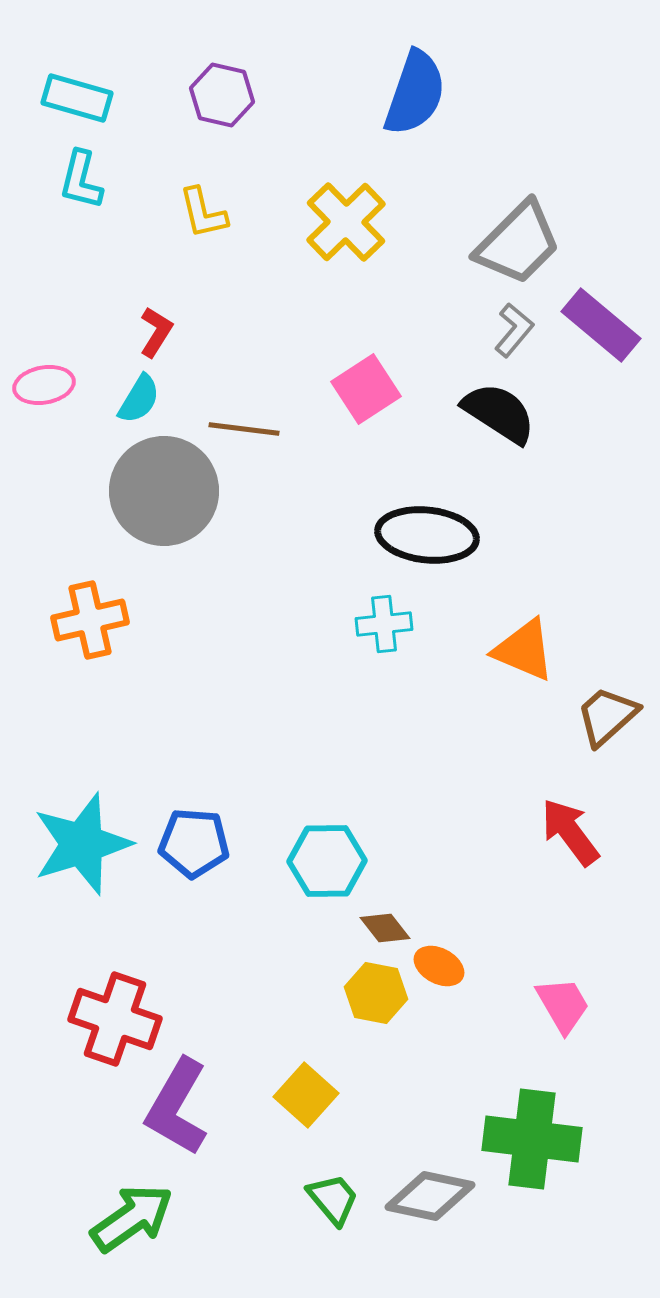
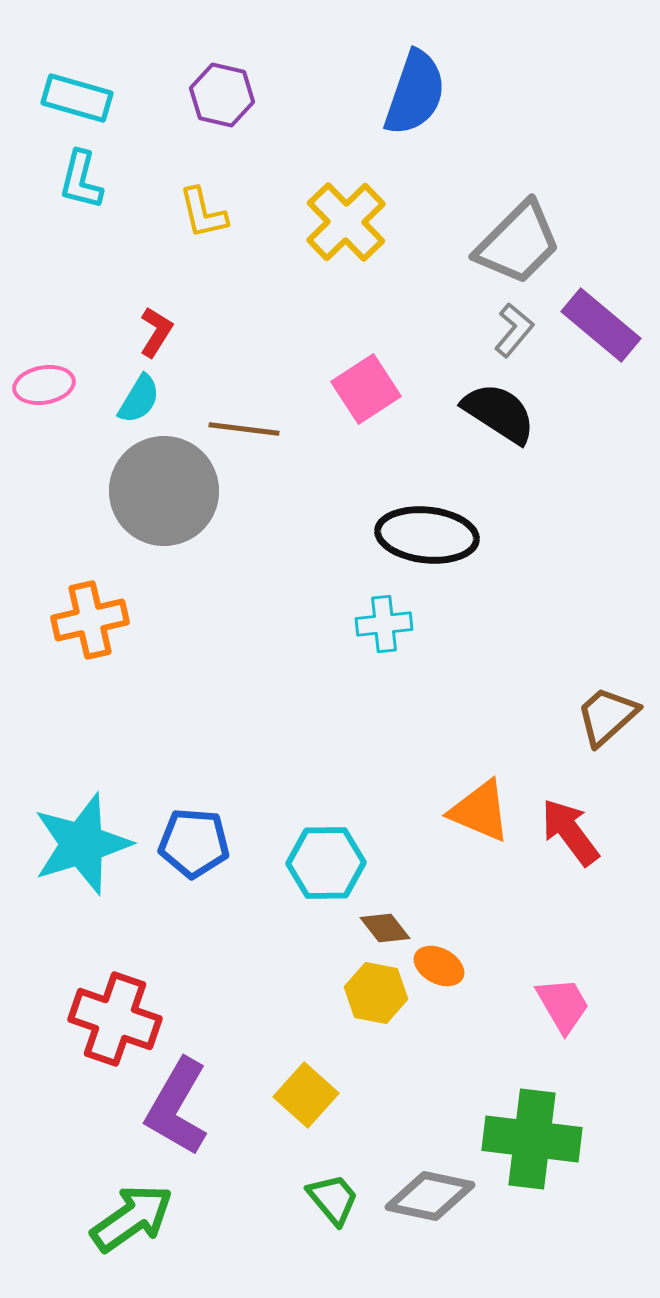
orange triangle: moved 44 px left, 161 px down
cyan hexagon: moved 1 px left, 2 px down
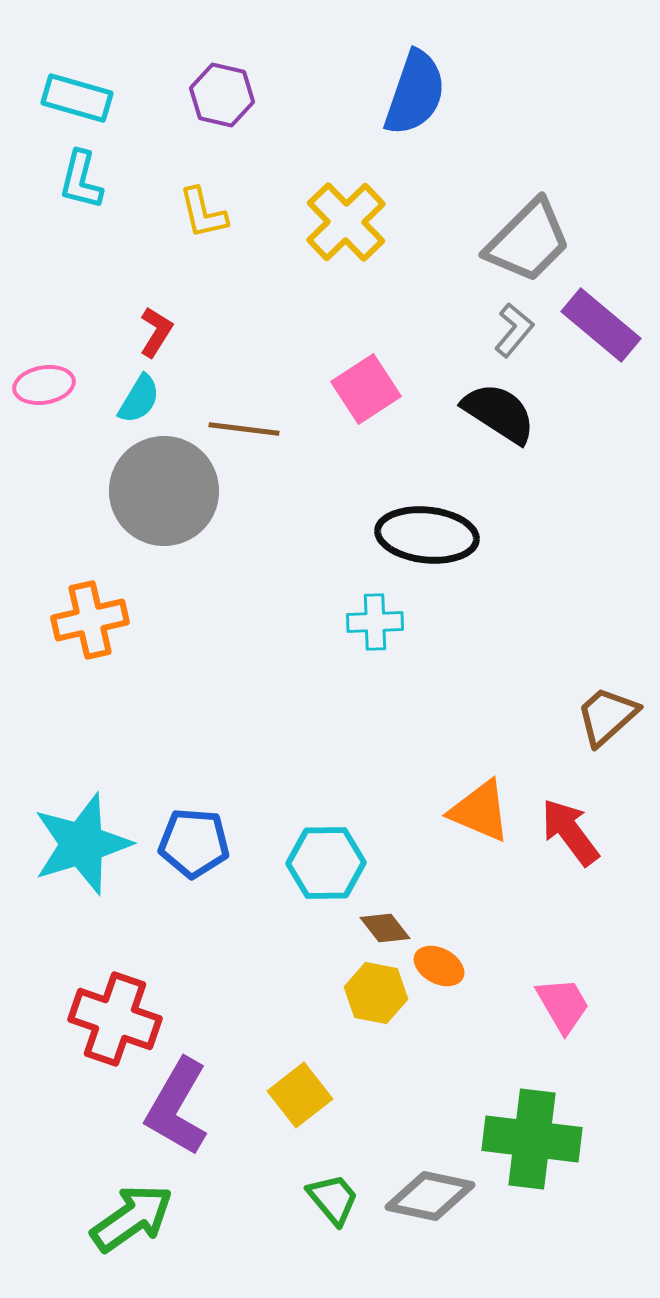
gray trapezoid: moved 10 px right, 2 px up
cyan cross: moved 9 px left, 2 px up; rotated 4 degrees clockwise
yellow square: moved 6 px left; rotated 10 degrees clockwise
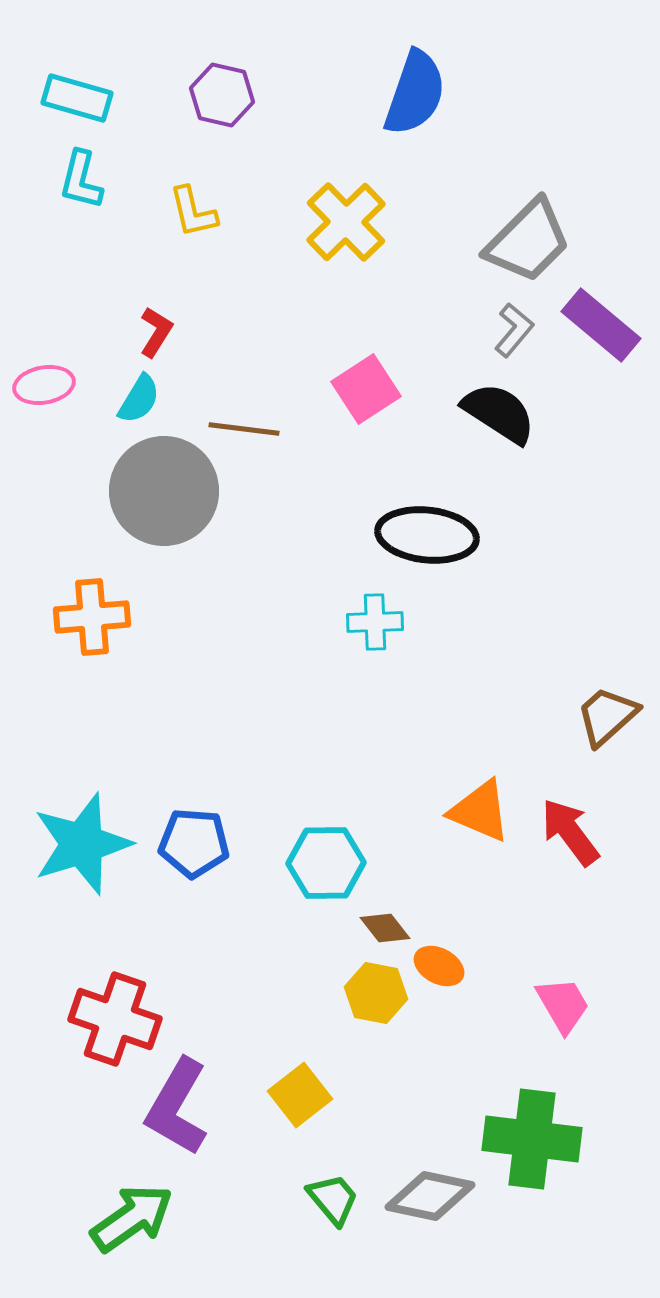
yellow L-shape: moved 10 px left, 1 px up
orange cross: moved 2 px right, 3 px up; rotated 8 degrees clockwise
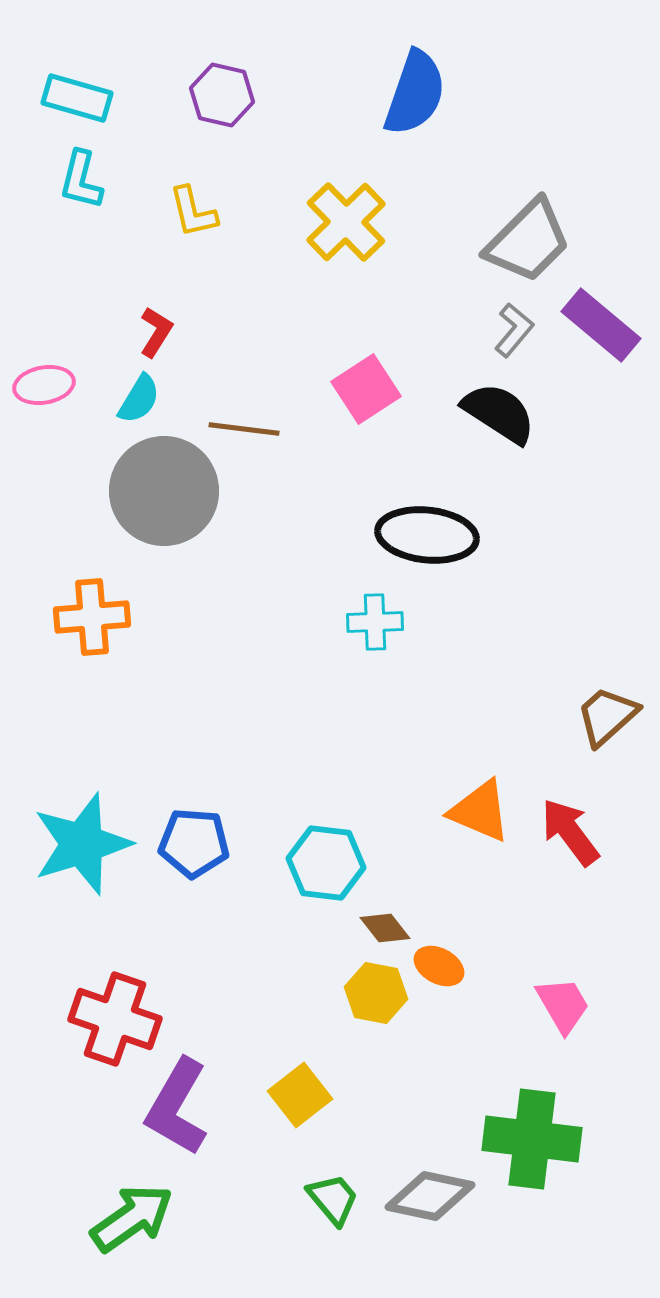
cyan hexagon: rotated 8 degrees clockwise
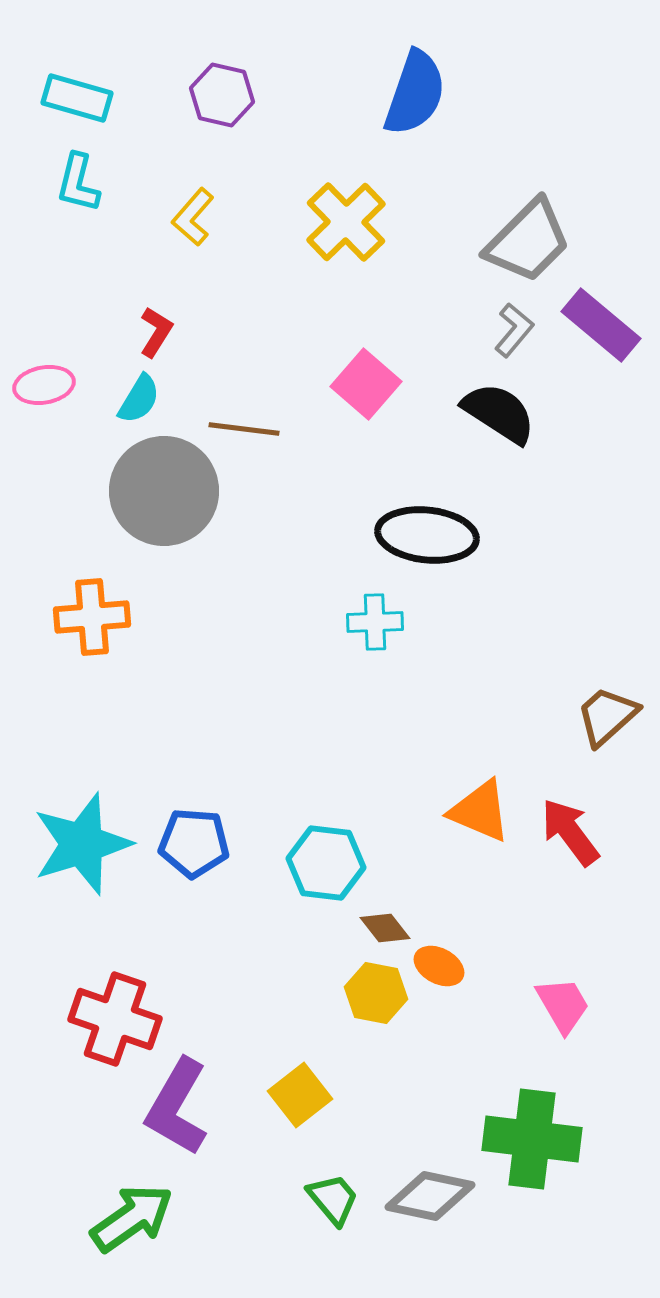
cyan L-shape: moved 3 px left, 3 px down
yellow L-shape: moved 5 px down; rotated 54 degrees clockwise
pink square: moved 5 px up; rotated 16 degrees counterclockwise
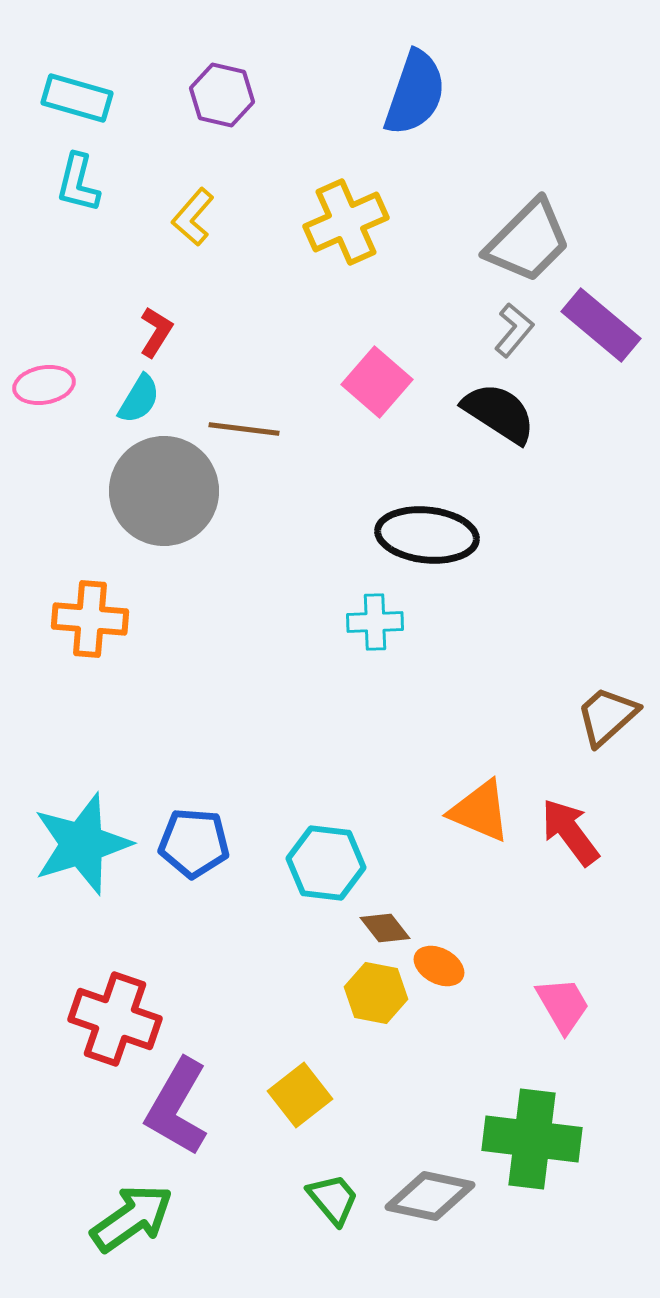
yellow cross: rotated 20 degrees clockwise
pink square: moved 11 px right, 2 px up
orange cross: moved 2 px left, 2 px down; rotated 10 degrees clockwise
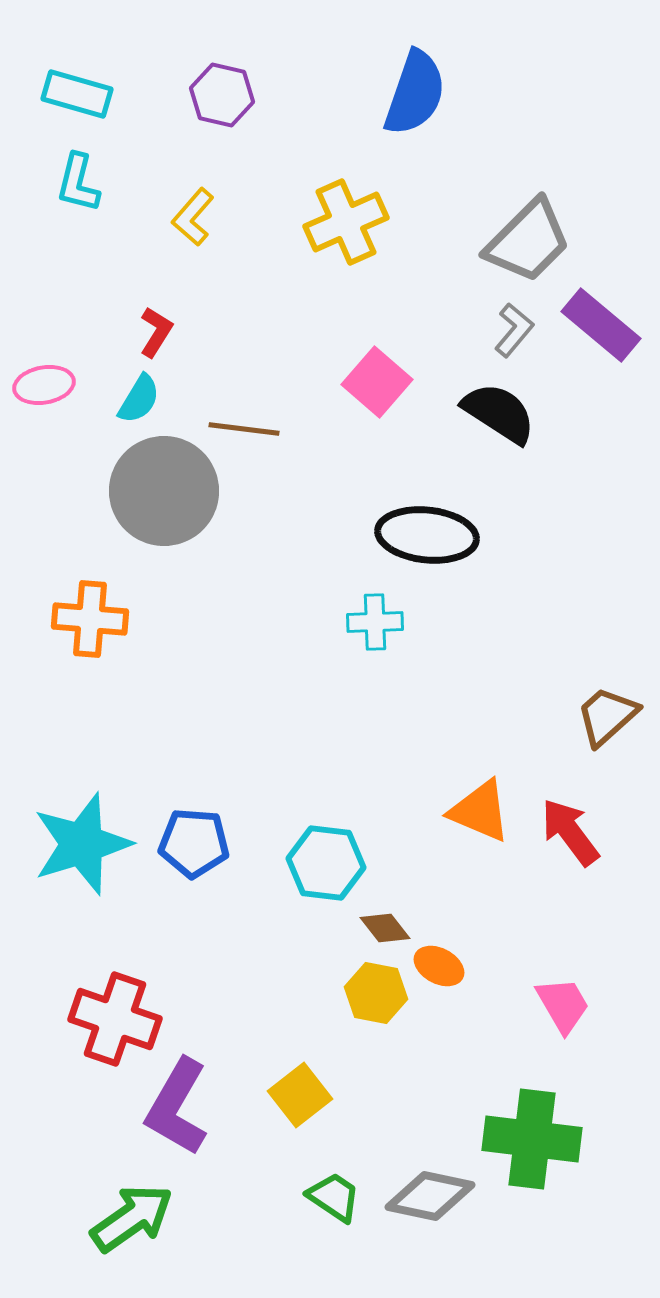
cyan rectangle: moved 4 px up
green trapezoid: moved 1 px right, 2 px up; rotated 16 degrees counterclockwise
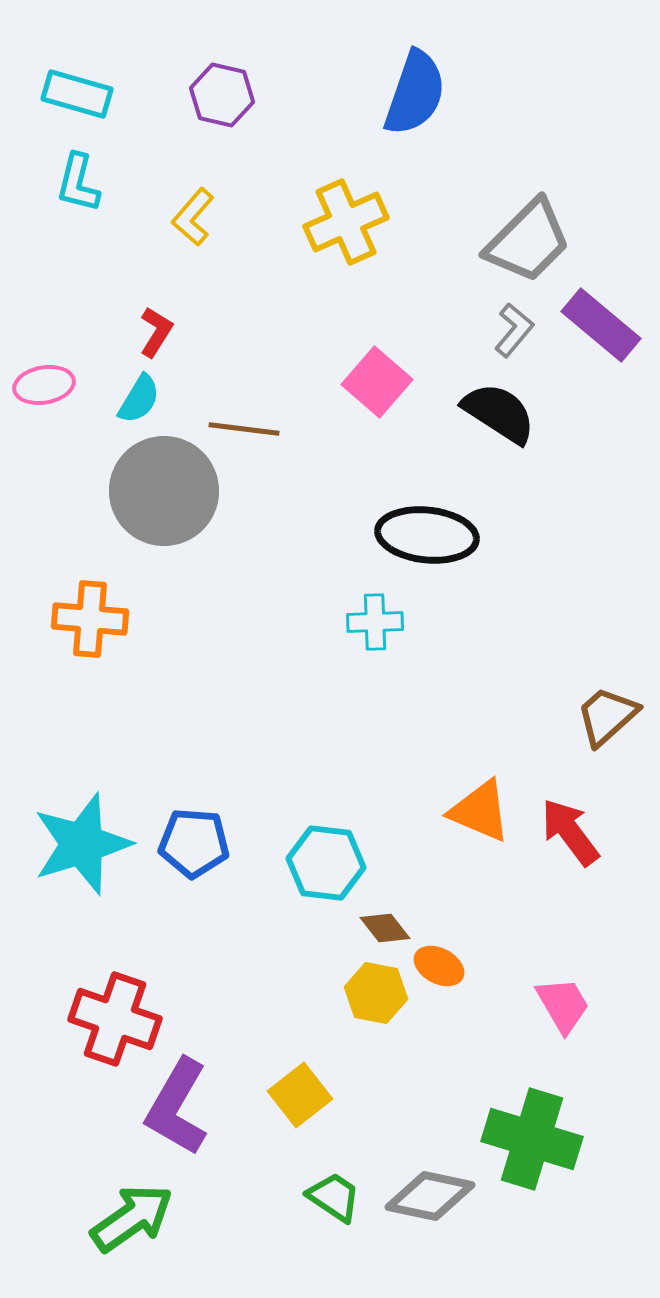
green cross: rotated 10 degrees clockwise
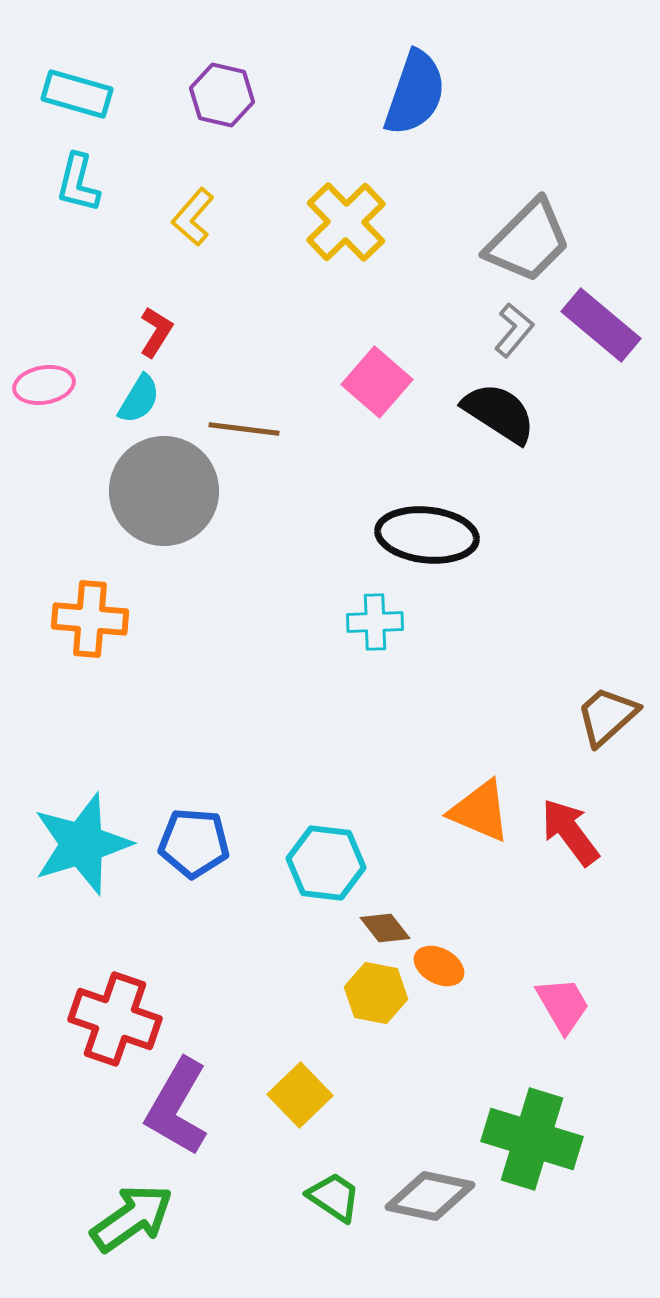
yellow cross: rotated 20 degrees counterclockwise
yellow square: rotated 6 degrees counterclockwise
